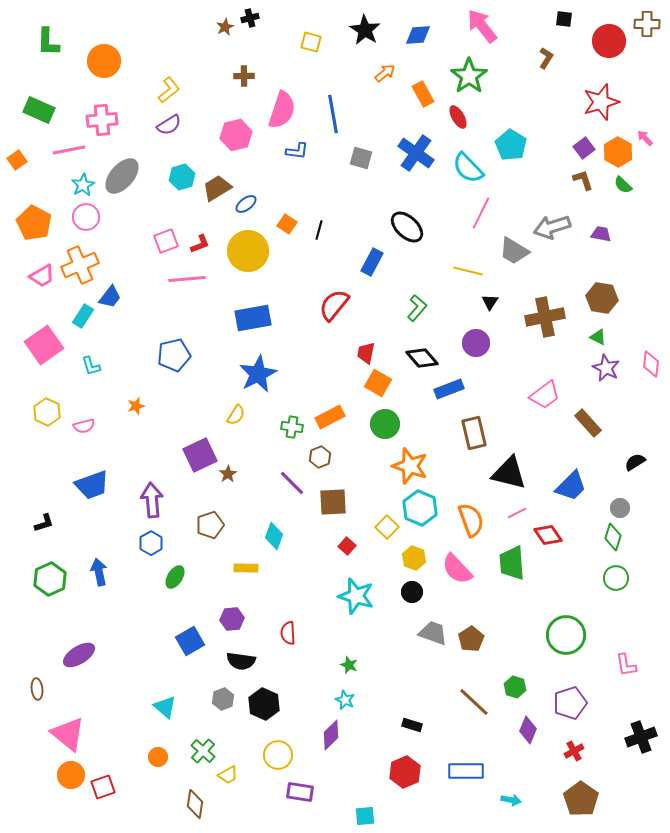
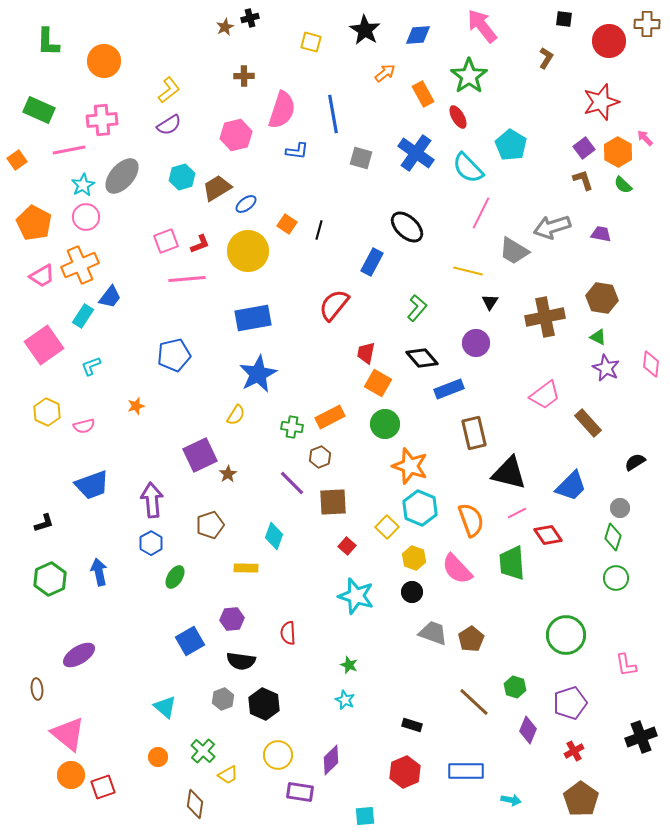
cyan L-shape at (91, 366): rotated 85 degrees clockwise
purple diamond at (331, 735): moved 25 px down
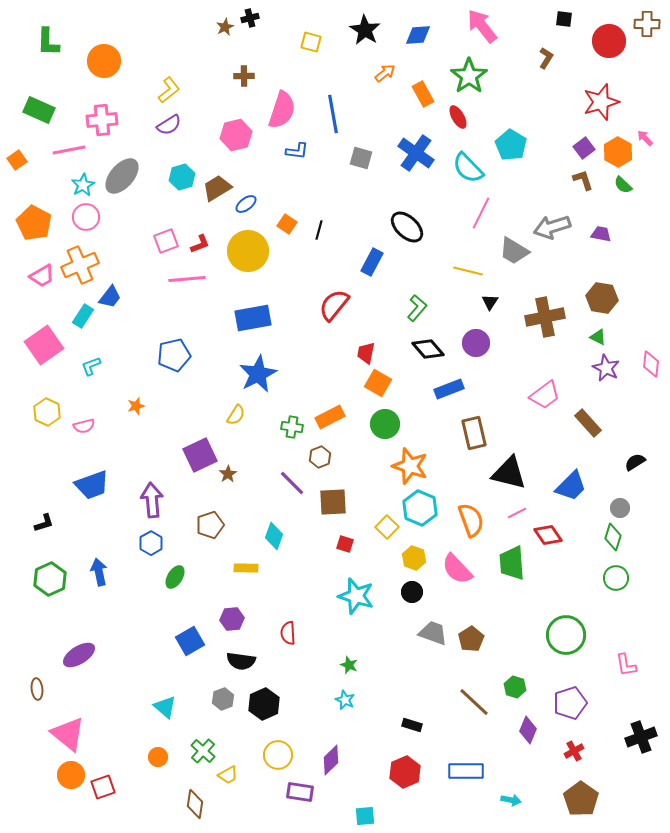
black diamond at (422, 358): moved 6 px right, 9 px up
red square at (347, 546): moved 2 px left, 2 px up; rotated 24 degrees counterclockwise
black hexagon at (264, 704): rotated 12 degrees clockwise
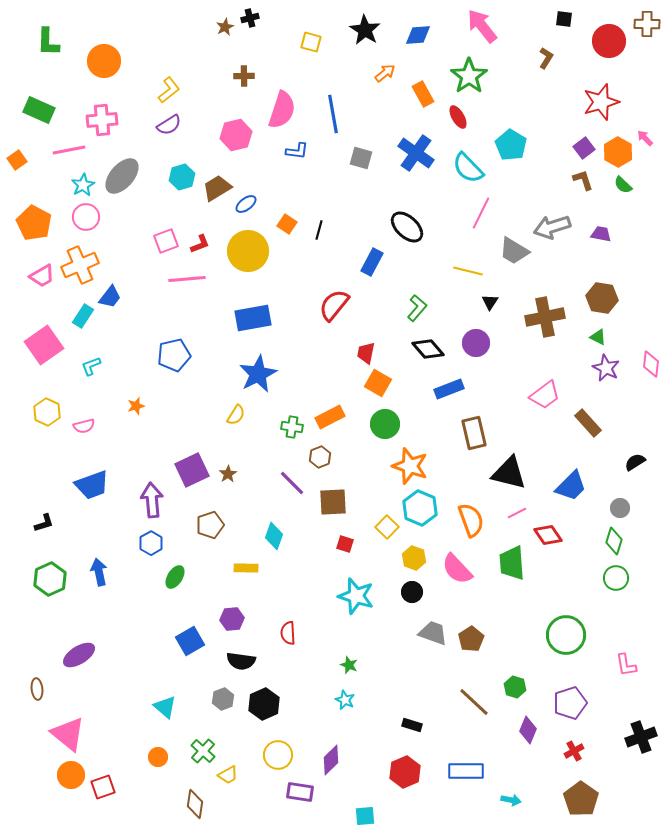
purple square at (200, 455): moved 8 px left, 15 px down
green diamond at (613, 537): moved 1 px right, 4 px down
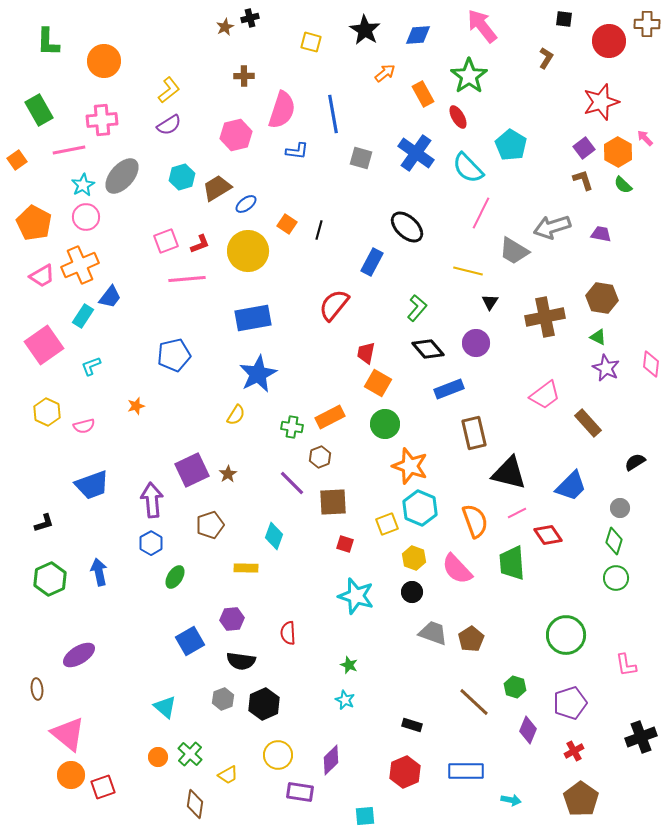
green rectangle at (39, 110): rotated 36 degrees clockwise
orange semicircle at (471, 520): moved 4 px right, 1 px down
yellow square at (387, 527): moved 3 px up; rotated 25 degrees clockwise
green cross at (203, 751): moved 13 px left, 3 px down
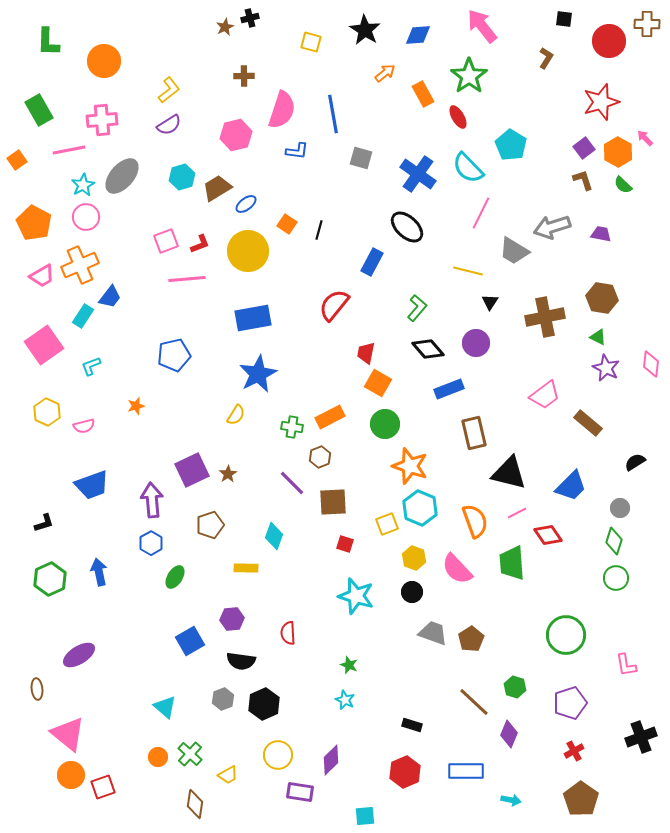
blue cross at (416, 153): moved 2 px right, 21 px down
brown rectangle at (588, 423): rotated 8 degrees counterclockwise
purple diamond at (528, 730): moved 19 px left, 4 px down
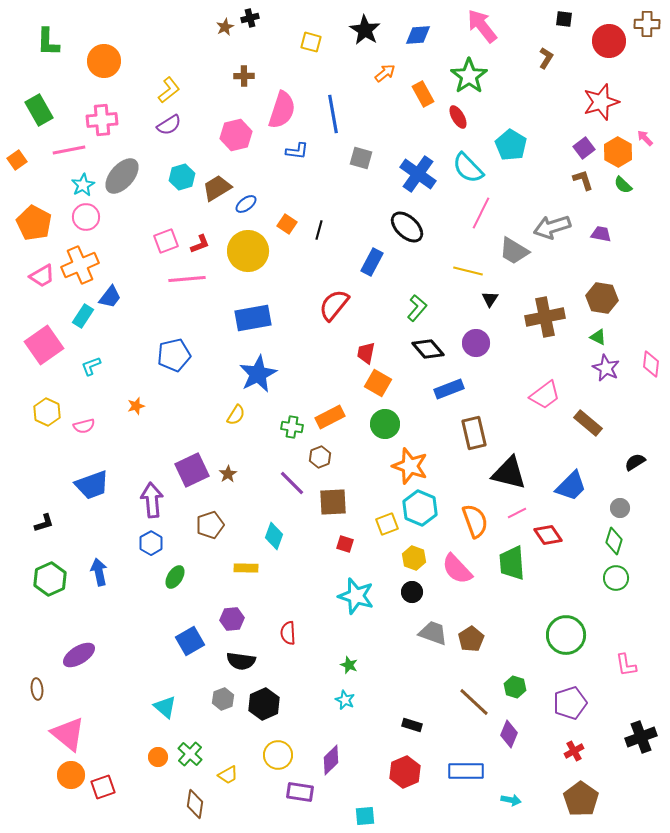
black triangle at (490, 302): moved 3 px up
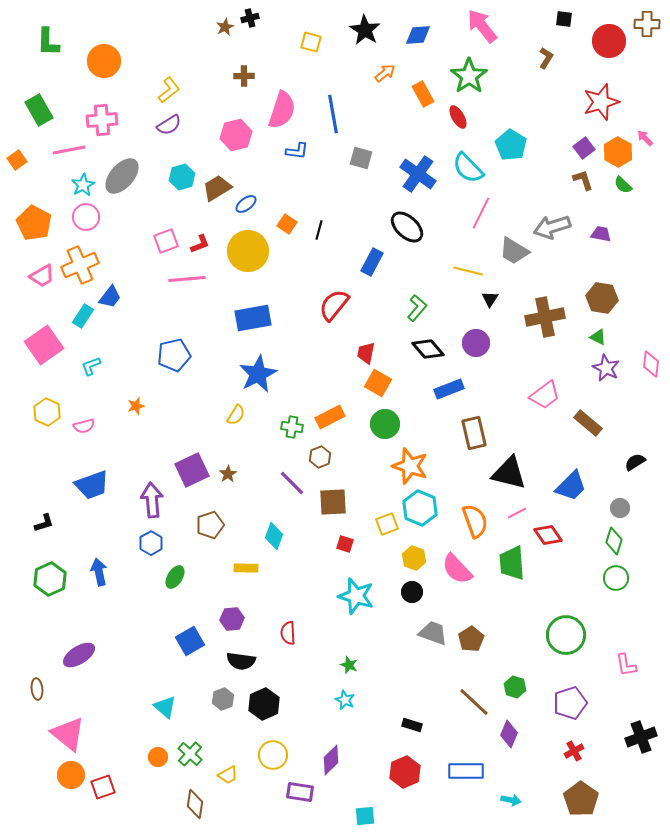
yellow circle at (278, 755): moved 5 px left
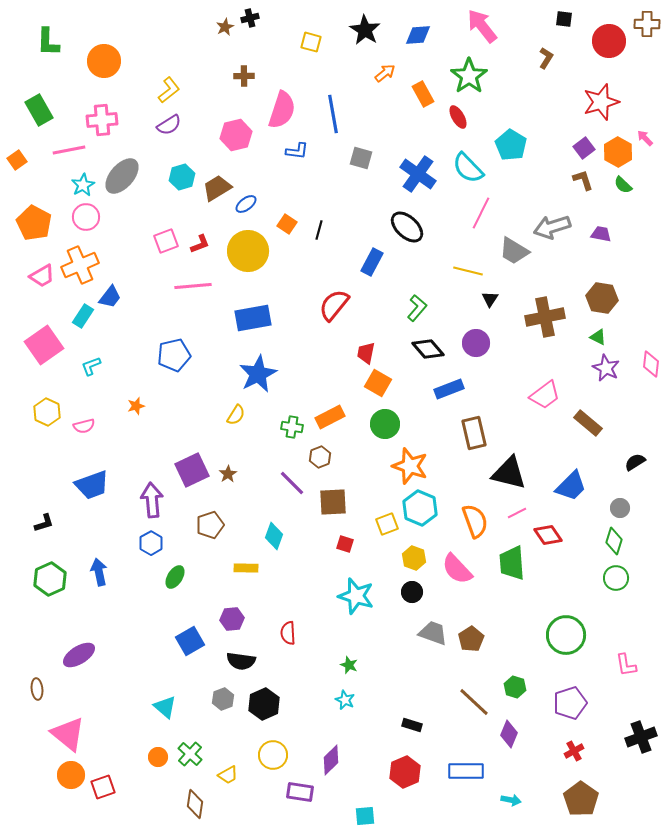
pink line at (187, 279): moved 6 px right, 7 px down
